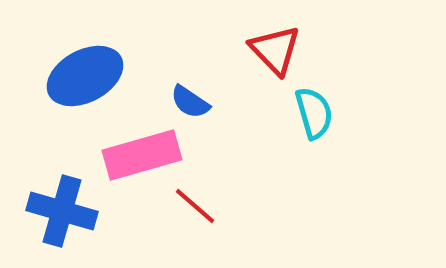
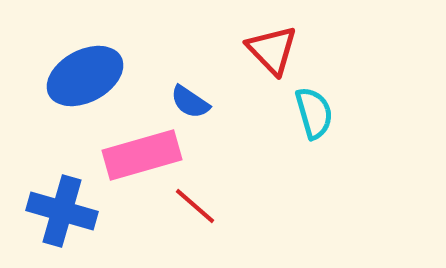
red triangle: moved 3 px left
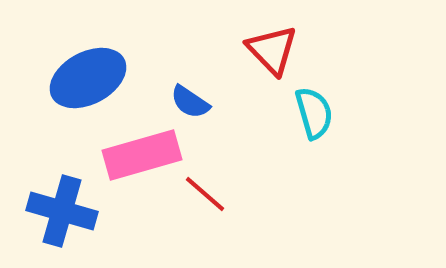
blue ellipse: moved 3 px right, 2 px down
red line: moved 10 px right, 12 px up
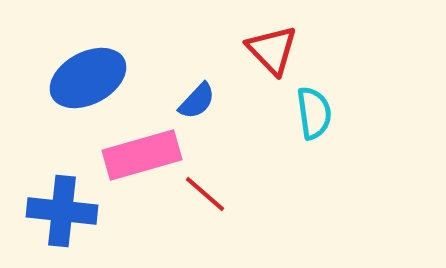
blue semicircle: moved 7 px right, 1 px up; rotated 81 degrees counterclockwise
cyan semicircle: rotated 8 degrees clockwise
blue cross: rotated 10 degrees counterclockwise
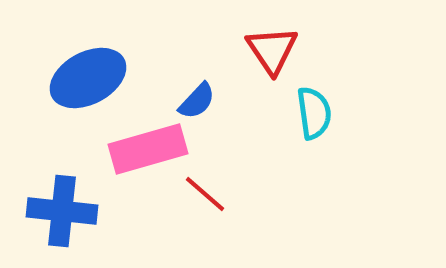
red triangle: rotated 10 degrees clockwise
pink rectangle: moved 6 px right, 6 px up
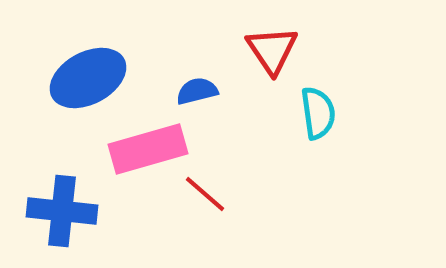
blue semicircle: moved 10 px up; rotated 147 degrees counterclockwise
cyan semicircle: moved 4 px right
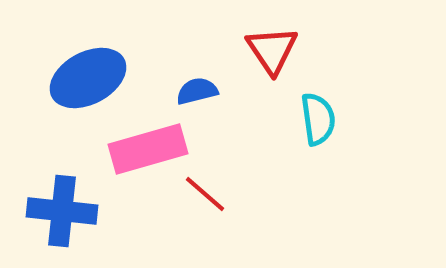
cyan semicircle: moved 6 px down
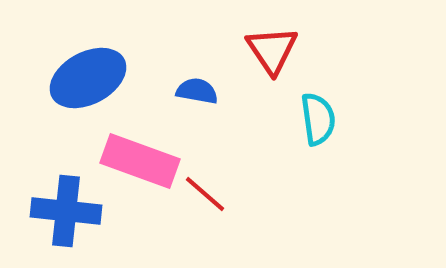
blue semicircle: rotated 24 degrees clockwise
pink rectangle: moved 8 px left, 12 px down; rotated 36 degrees clockwise
blue cross: moved 4 px right
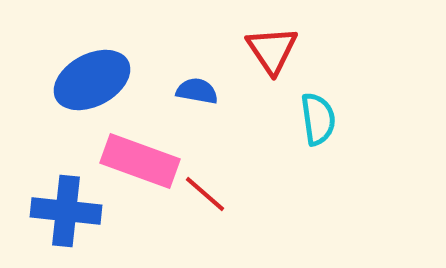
blue ellipse: moved 4 px right, 2 px down
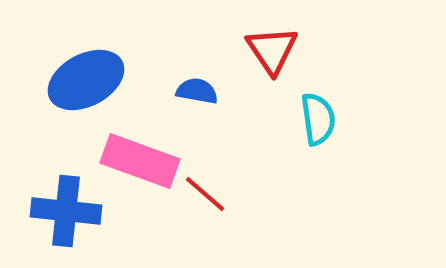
blue ellipse: moved 6 px left
